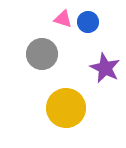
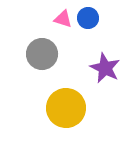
blue circle: moved 4 px up
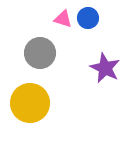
gray circle: moved 2 px left, 1 px up
yellow circle: moved 36 px left, 5 px up
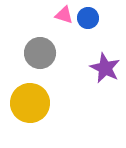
pink triangle: moved 1 px right, 4 px up
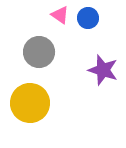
pink triangle: moved 4 px left; rotated 18 degrees clockwise
gray circle: moved 1 px left, 1 px up
purple star: moved 2 px left, 2 px down; rotated 8 degrees counterclockwise
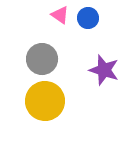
gray circle: moved 3 px right, 7 px down
purple star: moved 1 px right
yellow circle: moved 15 px right, 2 px up
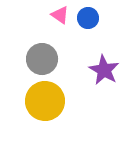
purple star: rotated 12 degrees clockwise
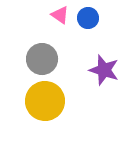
purple star: rotated 12 degrees counterclockwise
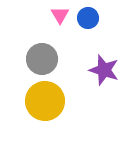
pink triangle: rotated 24 degrees clockwise
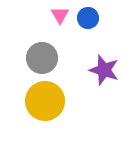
gray circle: moved 1 px up
